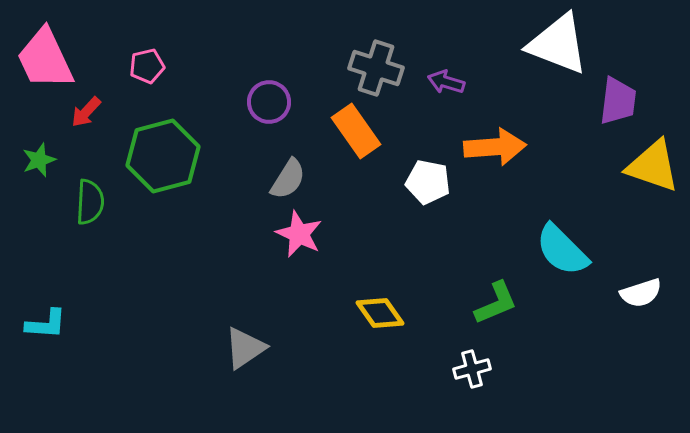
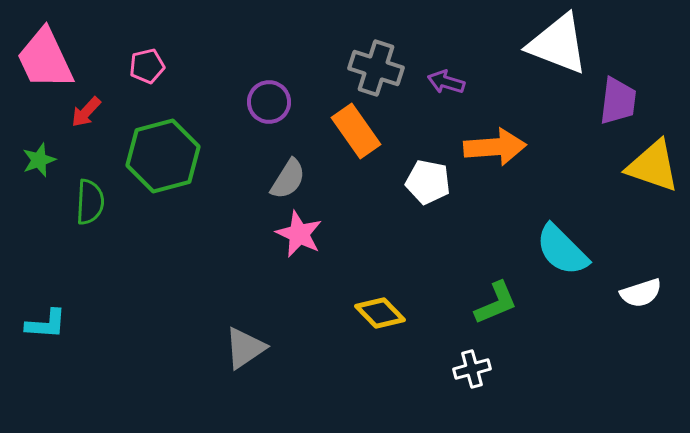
yellow diamond: rotated 9 degrees counterclockwise
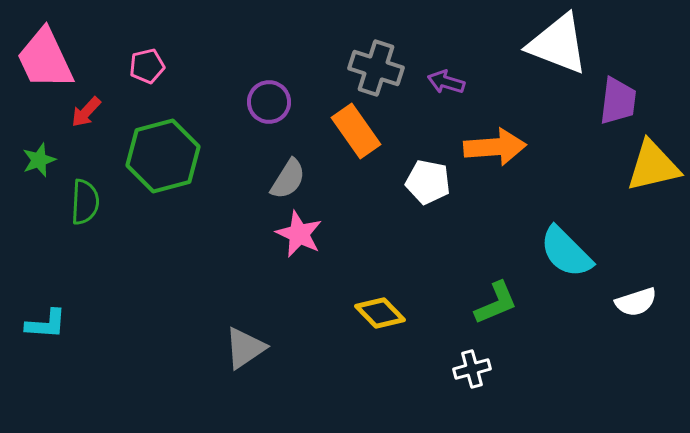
yellow triangle: rotated 32 degrees counterclockwise
green semicircle: moved 5 px left
cyan semicircle: moved 4 px right, 2 px down
white semicircle: moved 5 px left, 9 px down
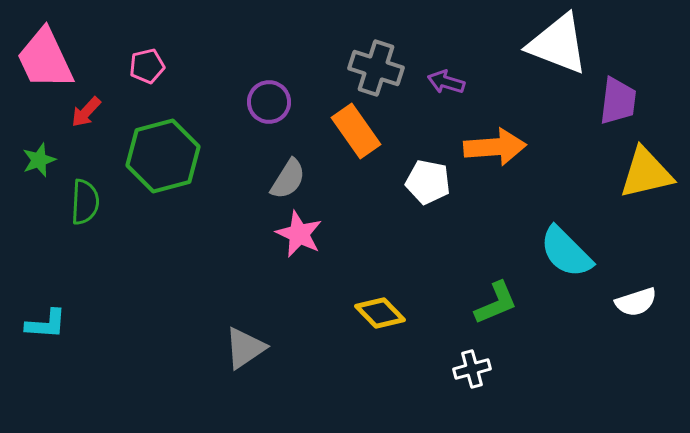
yellow triangle: moved 7 px left, 7 px down
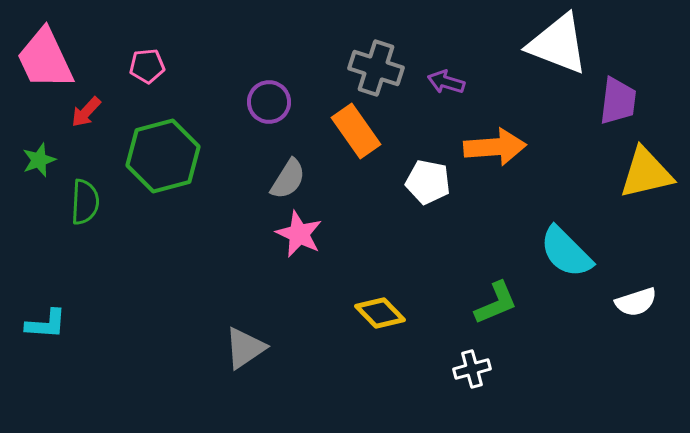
pink pentagon: rotated 8 degrees clockwise
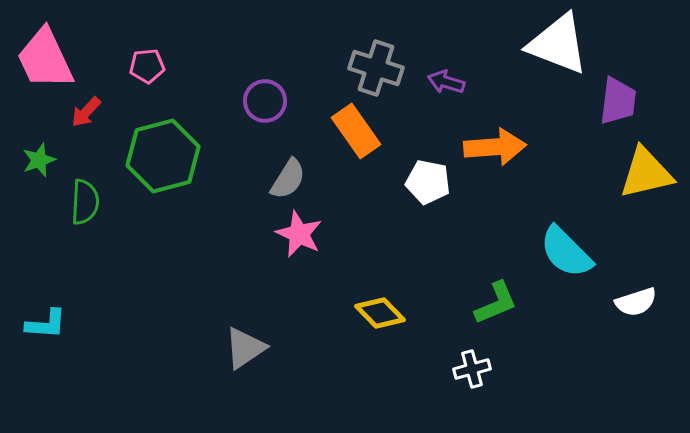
purple circle: moved 4 px left, 1 px up
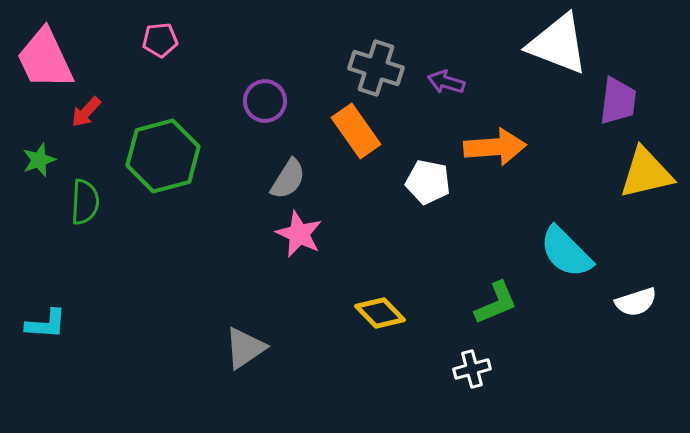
pink pentagon: moved 13 px right, 26 px up
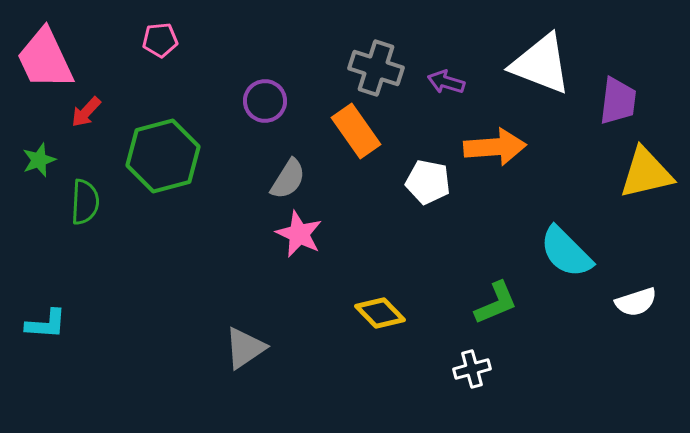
white triangle: moved 17 px left, 20 px down
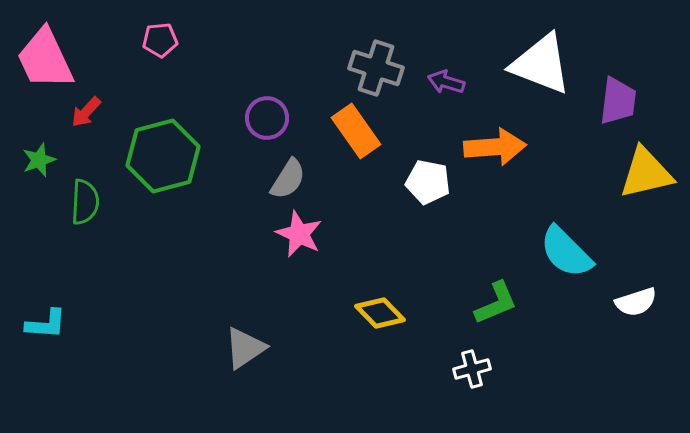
purple circle: moved 2 px right, 17 px down
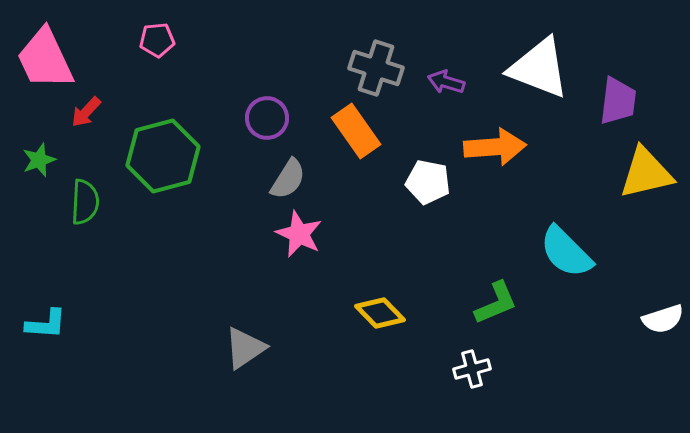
pink pentagon: moved 3 px left
white triangle: moved 2 px left, 4 px down
white semicircle: moved 27 px right, 17 px down
